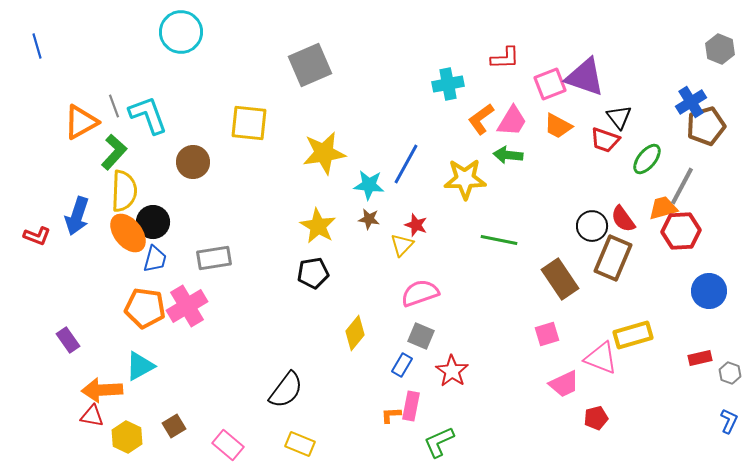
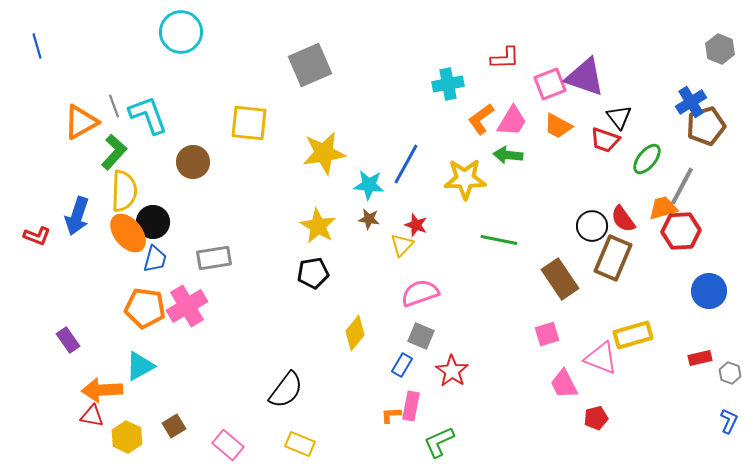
pink trapezoid at (564, 384): rotated 88 degrees clockwise
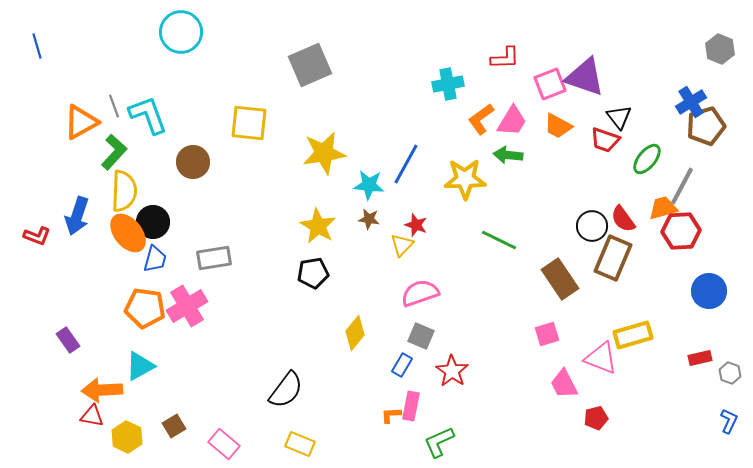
green line at (499, 240): rotated 15 degrees clockwise
pink rectangle at (228, 445): moved 4 px left, 1 px up
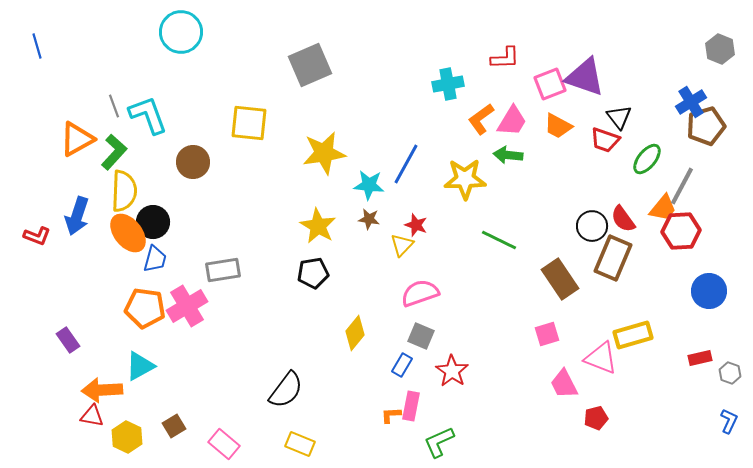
orange triangle at (81, 122): moved 4 px left, 17 px down
orange trapezoid at (663, 208): rotated 144 degrees clockwise
gray rectangle at (214, 258): moved 9 px right, 12 px down
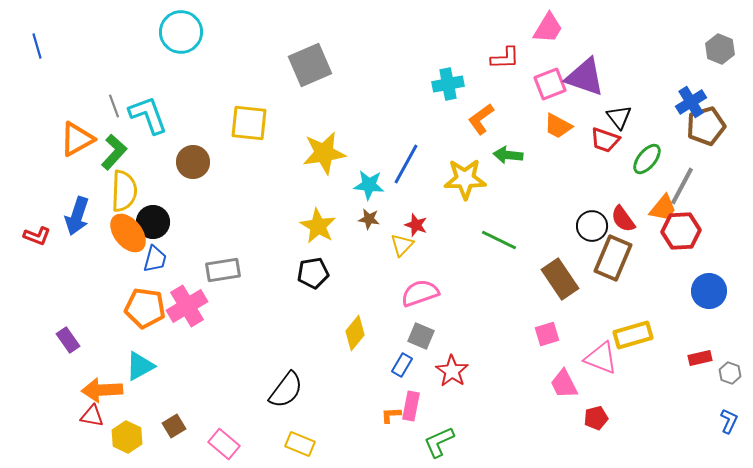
pink trapezoid at (512, 121): moved 36 px right, 93 px up
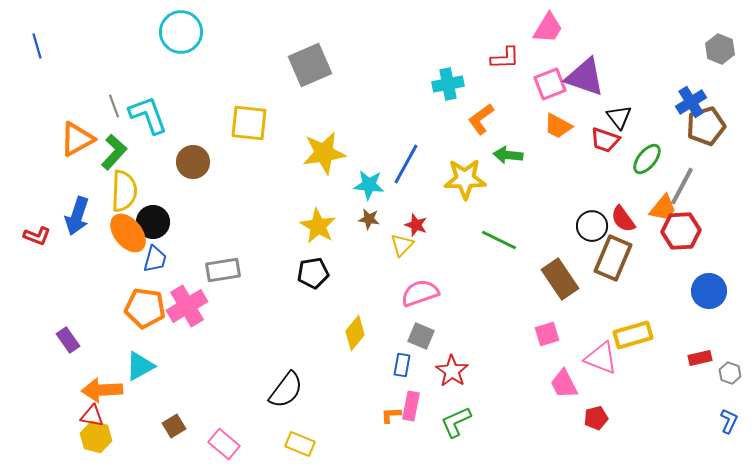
blue rectangle at (402, 365): rotated 20 degrees counterclockwise
yellow hexagon at (127, 437): moved 31 px left; rotated 12 degrees counterclockwise
green L-shape at (439, 442): moved 17 px right, 20 px up
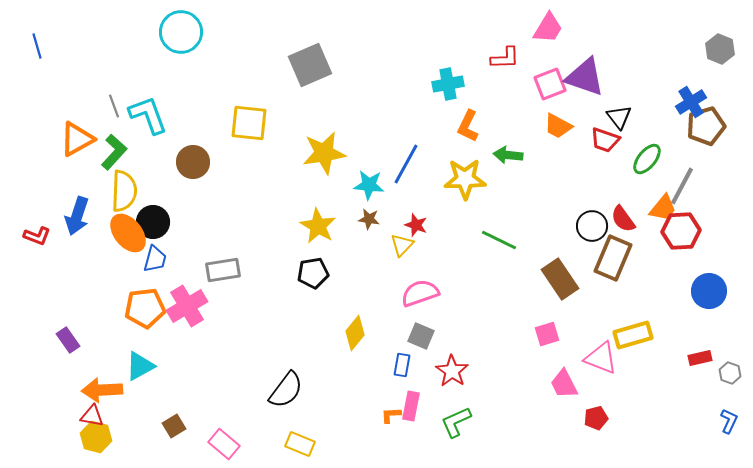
orange L-shape at (481, 119): moved 13 px left, 7 px down; rotated 28 degrees counterclockwise
orange pentagon at (145, 308): rotated 15 degrees counterclockwise
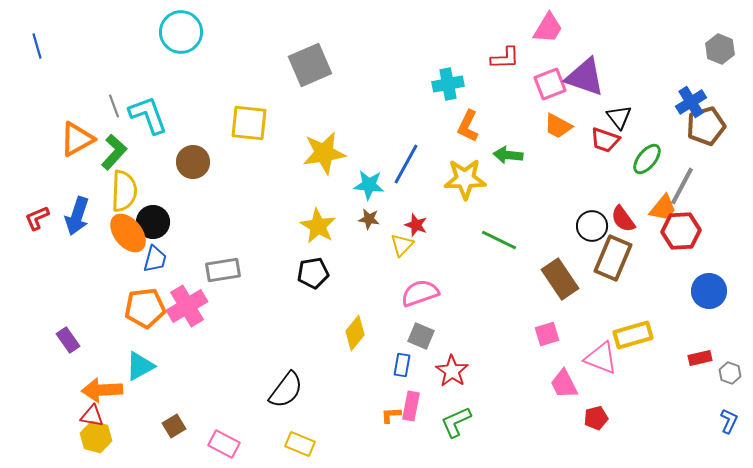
red L-shape at (37, 236): moved 18 px up; rotated 136 degrees clockwise
pink rectangle at (224, 444): rotated 12 degrees counterclockwise
